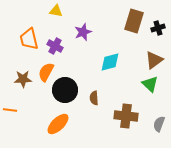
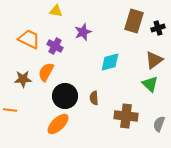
orange trapezoid: rotated 130 degrees clockwise
black circle: moved 6 px down
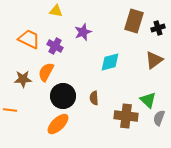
green triangle: moved 2 px left, 16 px down
black circle: moved 2 px left
gray semicircle: moved 6 px up
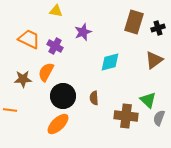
brown rectangle: moved 1 px down
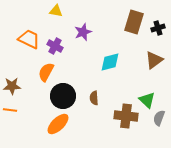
brown star: moved 11 px left, 7 px down
green triangle: moved 1 px left
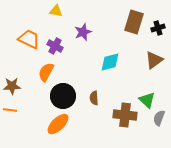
brown cross: moved 1 px left, 1 px up
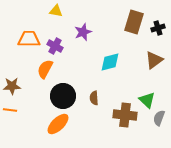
orange trapezoid: rotated 25 degrees counterclockwise
orange semicircle: moved 1 px left, 3 px up
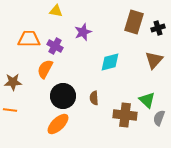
brown triangle: rotated 12 degrees counterclockwise
brown star: moved 1 px right, 4 px up
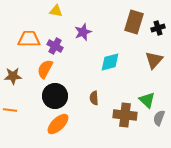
brown star: moved 6 px up
black circle: moved 8 px left
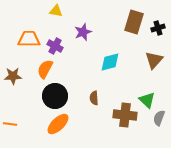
orange line: moved 14 px down
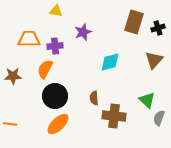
purple cross: rotated 35 degrees counterclockwise
brown cross: moved 11 px left, 1 px down
